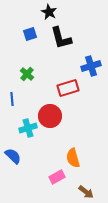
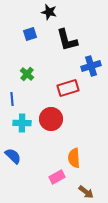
black star: rotated 14 degrees counterclockwise
black L-shape: moved 6 px right, 2 px down
red circle: moved 1 px right, 3 px down
cyan cross: moved 6 px left, 5 px up; rotated 18 degrees clockwise
orange semicircle: moved 1 px right; rotated 12 degrees clockwise
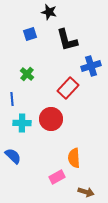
red rectangle: rotated 30 degrees counterclockwise
brown arrow: rotated 21 degrees counterclockwise
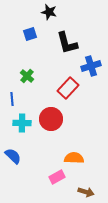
black L-shape: moved 3 px down
green cross: moved 2 px down
orange semicircle: rotated 96 degrees clockwise
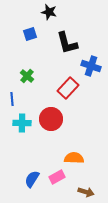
blue cross: rotated 36 degrees clockwise
blue semicircle: moved 19 px right, 23 px down; rotated 102 degrees counterclockwise
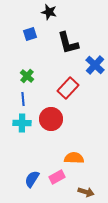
black L-shape: moved 1 px right
blue cross: moved 4 px right, 1 px up; rotated 24 degrees clockwise
blue line: moved 11 px right
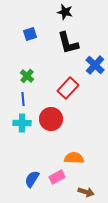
black star: moved 16 px right
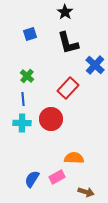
black star: rotated 21 degrees clockwise
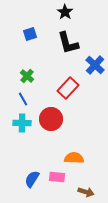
blue line: rotated 24 degrees counterclockwise
pink rectangle: rotated 35 degrees clockwise
